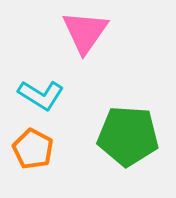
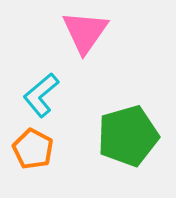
cyan L-shape: rotated 108 degrees clockwise
green pentagon: rotated 20 degrees counterclockwise
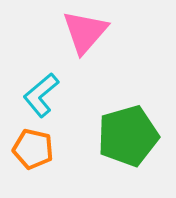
pink triangle: rotated 6 degrees clockwise
orange pentagon: rotated 15 degrees counterclockwise
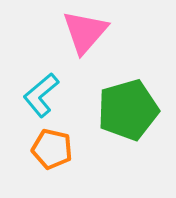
green pentagon: moved 26 px up
orange pentagon: moved 19 px right
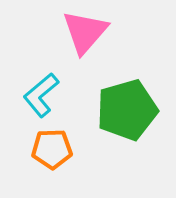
green pentagon: moved 1 px left
orange pentagon: rotated 15 degrees counterclockwise
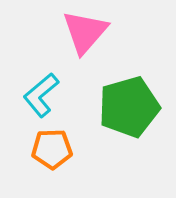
green pentagon: moved 2 px right, 3 px up
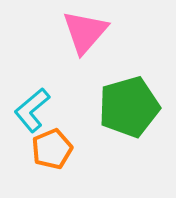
cyan L-shape: moved 9 px left, 15 px down
orange pentagon: rotated 21 degrees counterclockwise
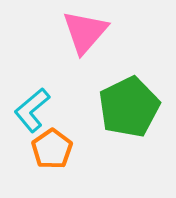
green pentagon: rotated 10 degrees counterclockwise
orange pentagon: rotated 12 degrees counterclockwise
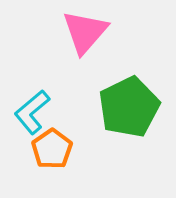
cyan L-shape: moved 2 px down
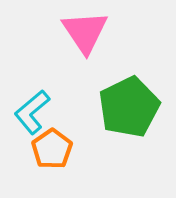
pink triangle: rotated 15 degrees counterclockwise
